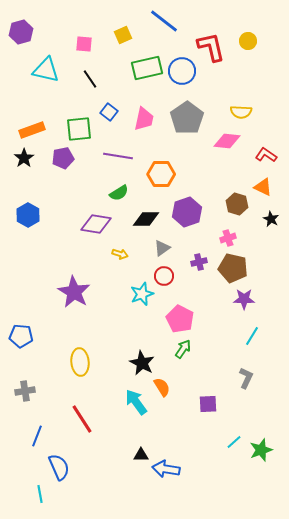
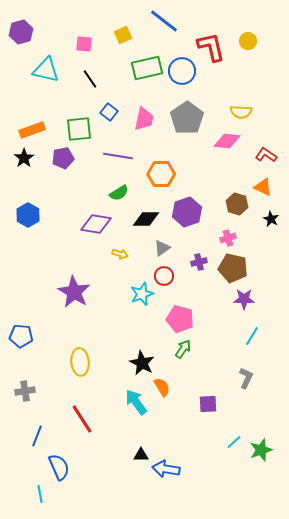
pink pentagon at (180, 319): rotated 12 degrees counterclockwise
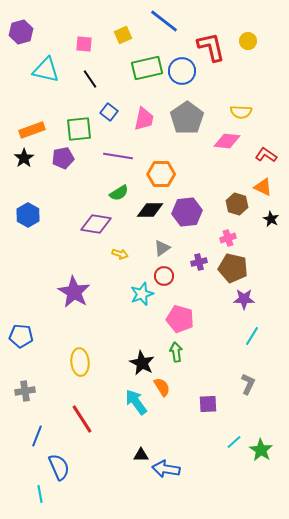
purple hexagon at (187, 212): rotated 12 degrees clockwise
black diamond at (146, 219): moved 4 px right, 9 px up
green arrow at (183, 349): moved 7 px left, 3 px down; rotated 42 degrees counterclockwise
gray L-shape at (246, 378): moved 2 px right, 6 px down
green star at (261, 450): rotated 20 degrees counterclockwise
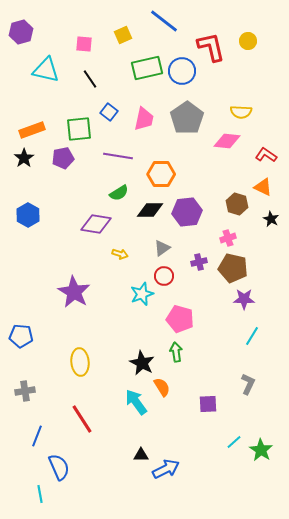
blue arrow at (166, 469): rotated 144 degrees clockwise
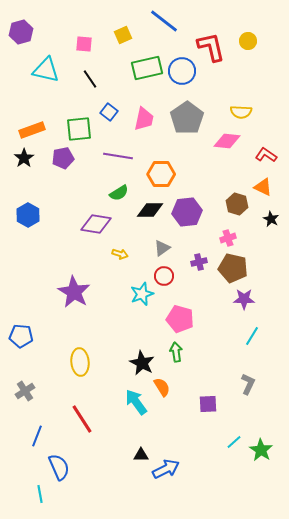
gray cross at (25, 391): rotated 24 degrees counterclockwise
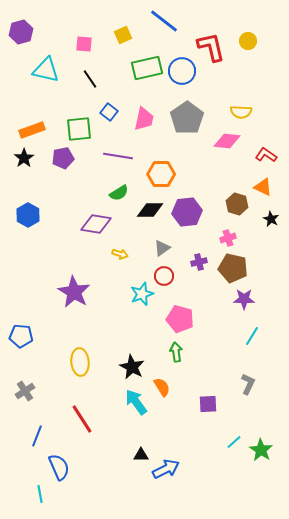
black star at (142, 363): moved 10 px left, 4 px down
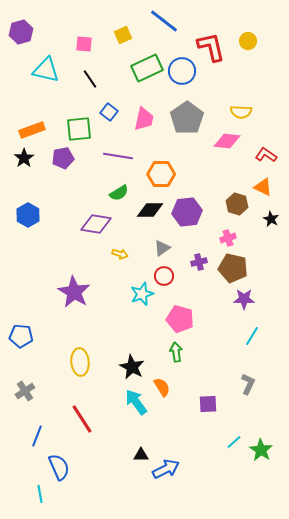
green rectangle at (147, 68): rotated 12 degrees counterclockwise
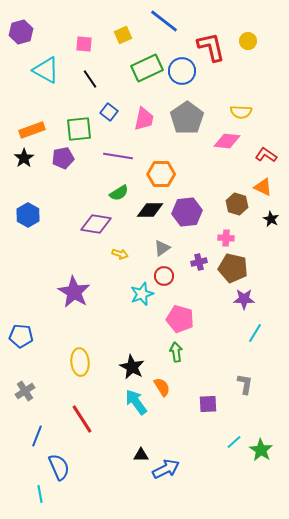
cyan triangle at (46, 70): rotated 16 degrees clockwise
pink cross at (228, 238): moved 2 px left; rotated 21 degrees clockwise
cyan line at (252, 336): moved 3 px right, 3 px up
gray L-shape at (248, 384): moved 3 px left; rotated 15 degrees counterclockwise
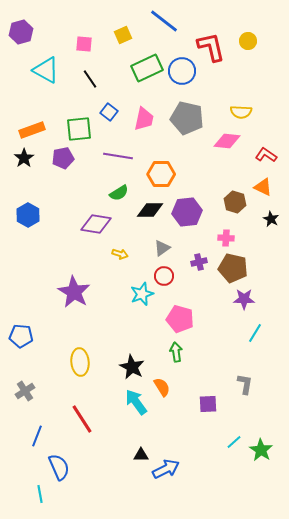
gray pentagon at (187, 118): rotated 24 degrees counterclockwise
brown hexagon at (237, 204): moved 2 px left, 2 px up
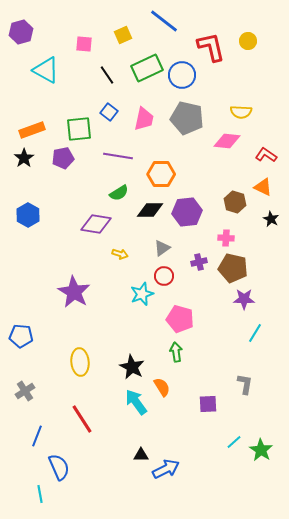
blue circle at (182, 71): moved 4 px down
black line at (90, 79): moved 17 px right, 4 px up
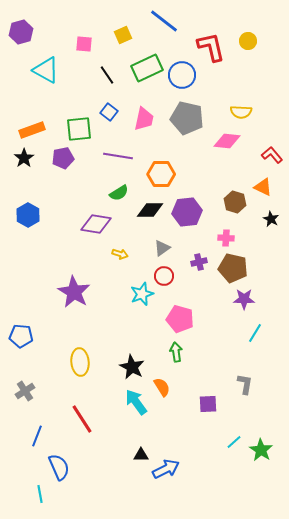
red L-shape at (266, 155): moved 6 px right; rotated 15 degrees clockwise
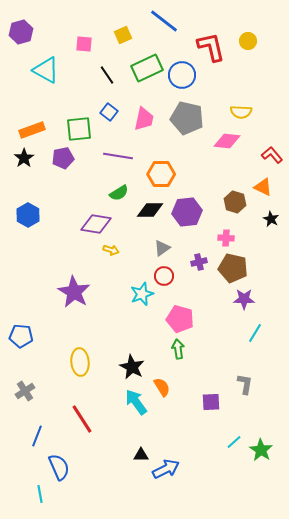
yellow arrow at (120, 254): moved 9 px left, 4 px up
green arrow at (176, 352): moved 2 px right, 3 px up
purple square at (208, 404): moved 3 px right, 2 px up
